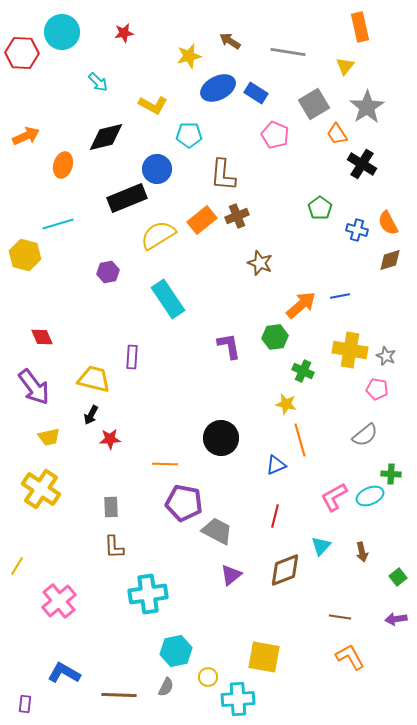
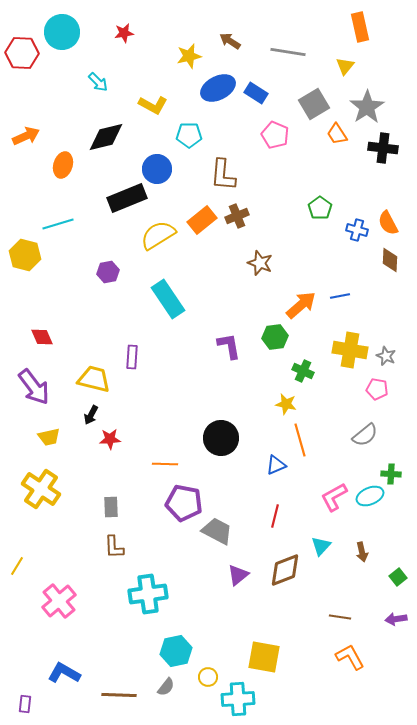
black cross at (362, 164): moved 21 px right, 16 px up; rotated 24 degrees counterclockwise
brown diamond at (390, 260): rotated 70 degrees counterclockwise
purple triangle at (231, 575): moved 7 px right
gray semicircle at (166, 687): rotated 12 degrees clockwise
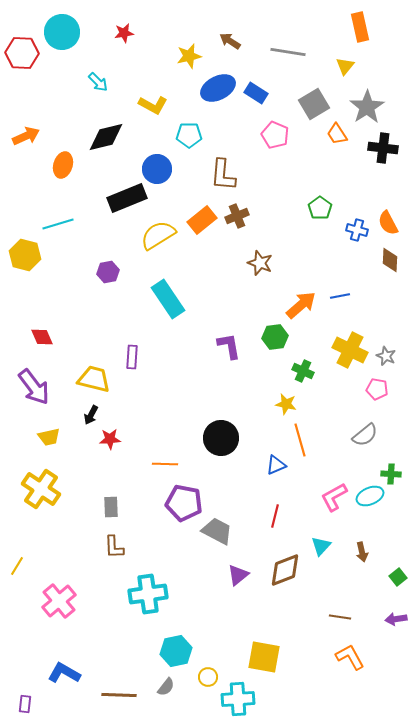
yellow cross at (350, 350): rotated 16 degrees clockwise
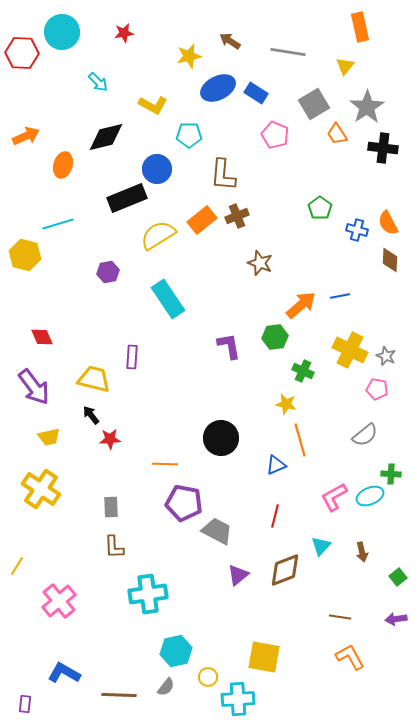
black arrow at (91, 415): rotated 114 degrees clockwise
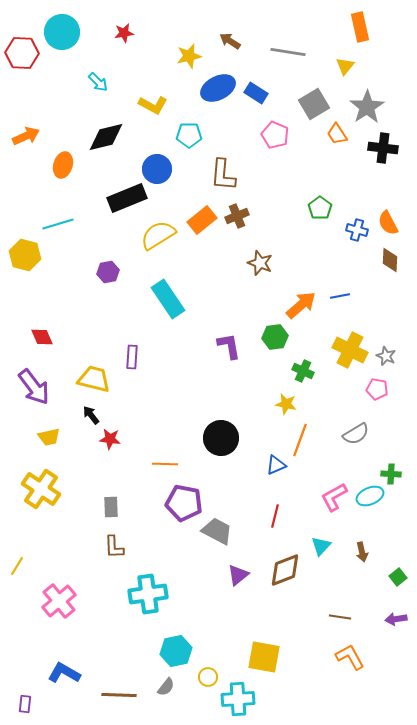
gray semicircle at (365, 435): moved 9 px left, 1 px up; rotated 8 degrees clockwise
red star at (110, 439): rotated 10 degrees clockwise
orange line at (300, 440): rotated 36 degrees clockwise
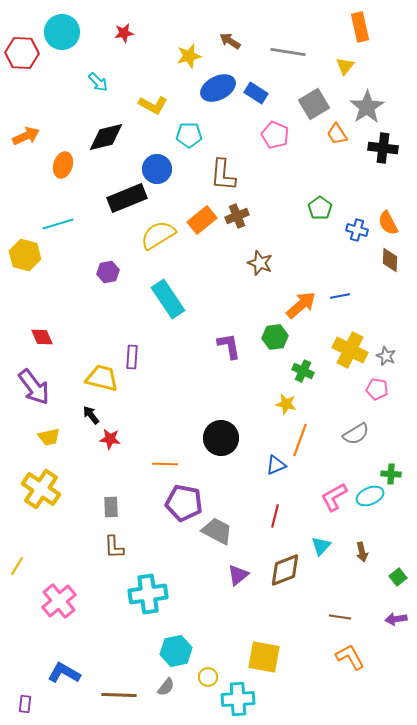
yellow trapezoid at (94, 379): moved 8 px right, 1 px up
